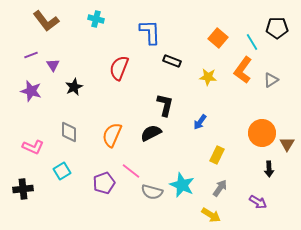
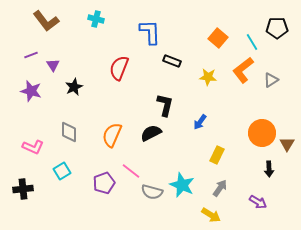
orange L-shape: rotated 16 degrees clockwise
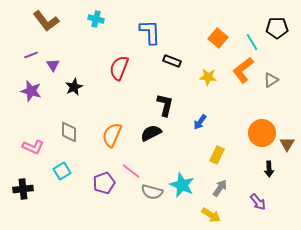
purple arrow: rotated 18 degrees clockwise
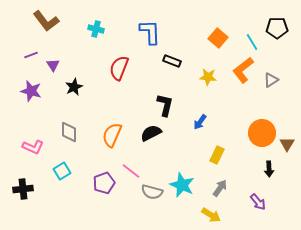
cyan cross: moved 10 px down
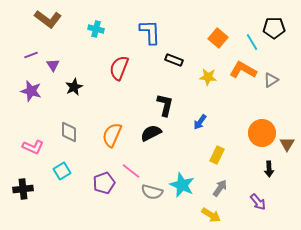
brown L-shape: moved 2 px right, 2 px up; rotated 16 degrees counterclockwise
black pentagon: moved 3 px left
black rectangle: moved 2 px right, 1 px up
orange L-shape: rotated 68 degrees clockwise
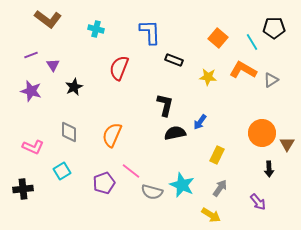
black semicircle: moved 24 px right; rotated 15 degrees clockwise
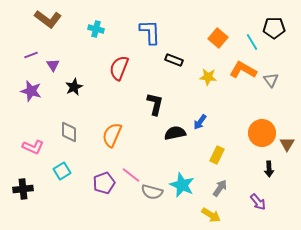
gray triangle: rotated 35 degrees counterclockwise
black L-shape: moved 10 px left, 1 px up
pink line: moved 4 px down
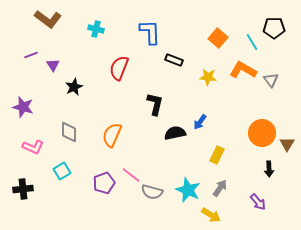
purple star: moved 8 px left, 16 px down
cyan star: moved 6 px right, 5 px down
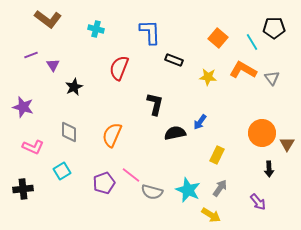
gray triangle: moved 1 px right, 2 px up
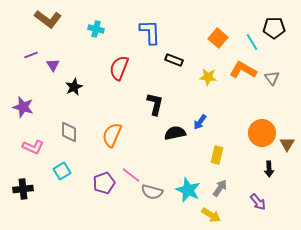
yellow rectangle: rotated 12 degrees counterclockwise
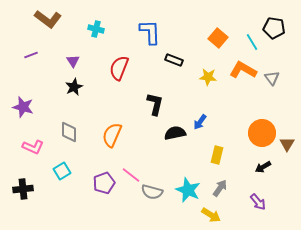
black pentagon: rotated 10 degrees clockwise
purple triangle: moved 20 px right, 4 px up
black arrow: moved 6 px left, 2 px up; rotated 63 degrees clockwise
